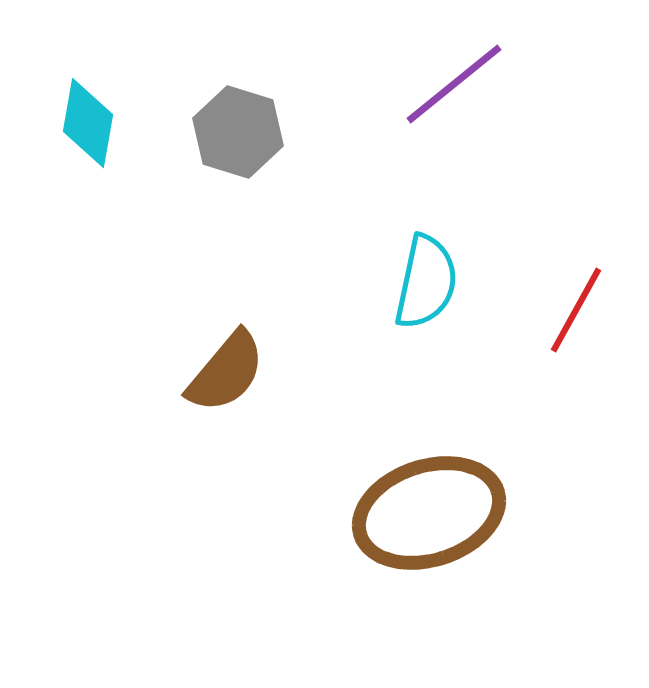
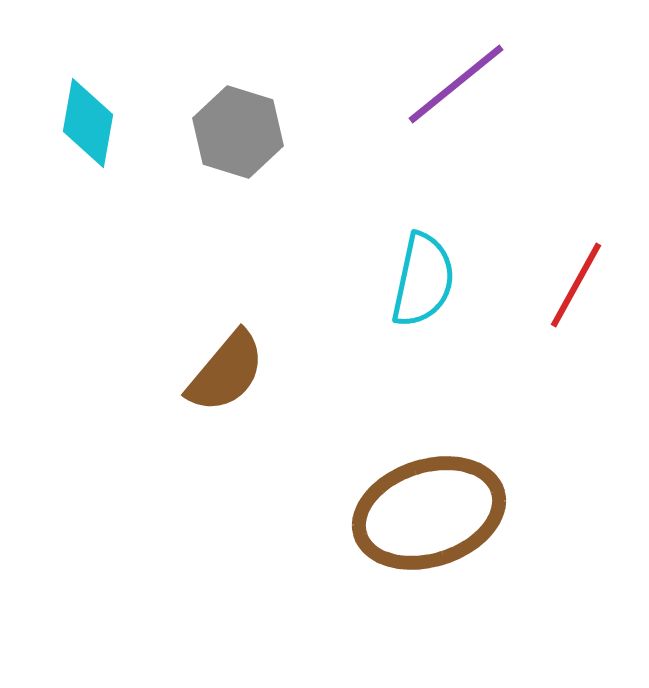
purple line: moved 2 px right
cyan semicircle: moved 3 px left, 2 px up
red line: moved 25 px up
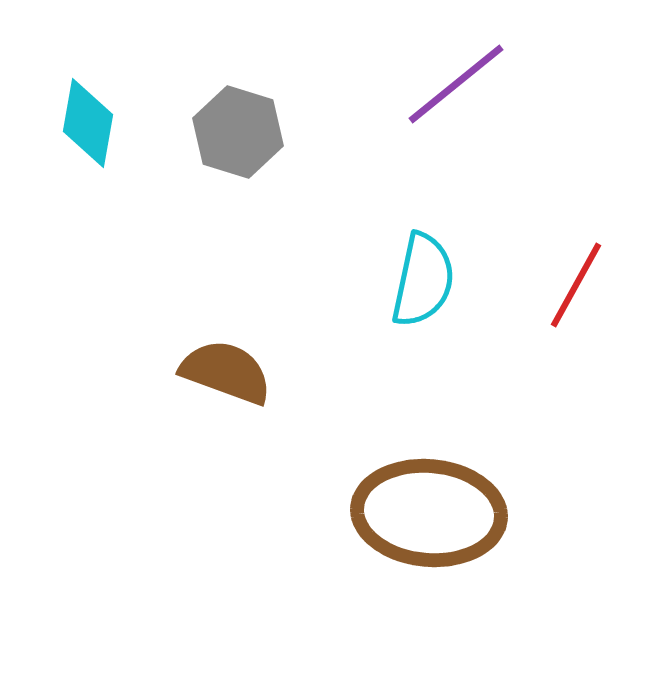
brown semicircle: rotated 110 degrees counterclockwise
brown ellipse: rotated 23 degrees clockwise
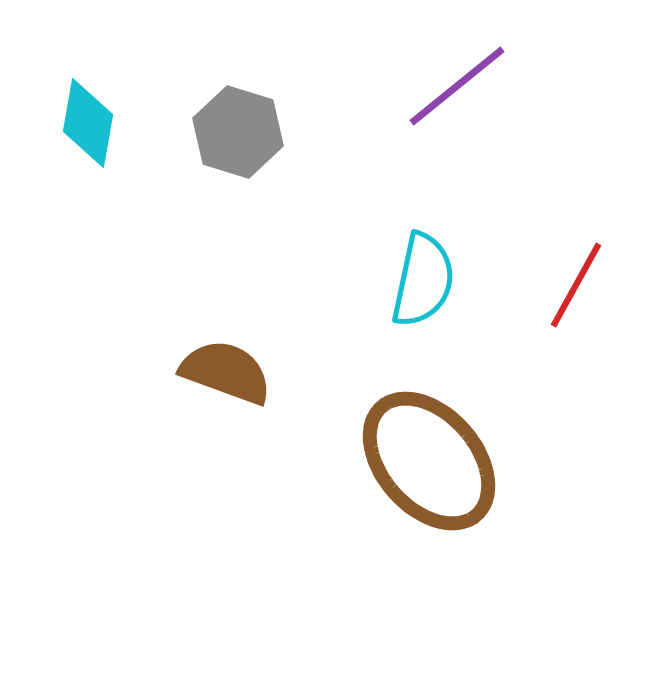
purple line: moved 1 px right, 2 px down
brown ellipse: moved 52 px up; rotated 44 degrees clockwise
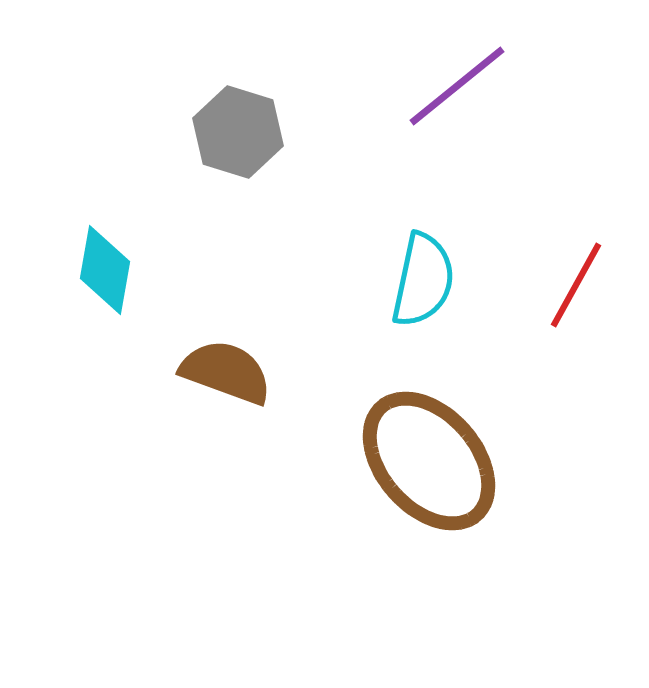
cyan diamond: moved 17 px right, 147 px down
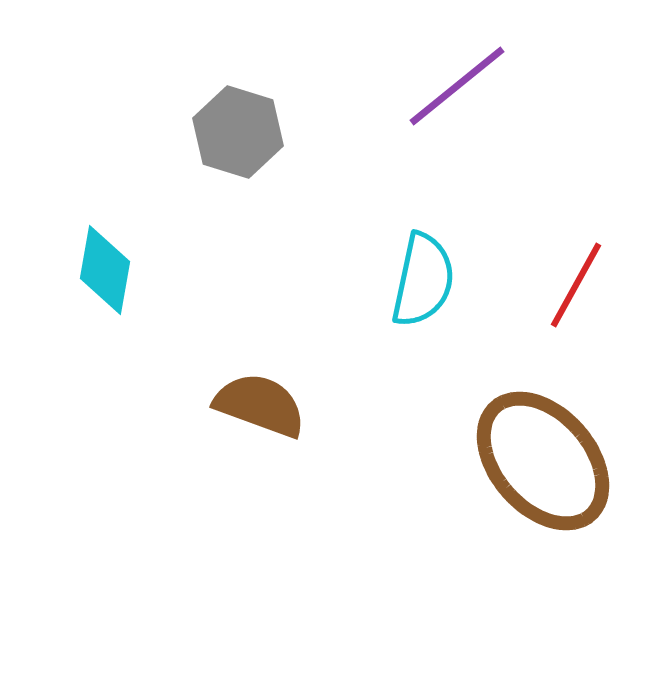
brown semicircle: moved 34 px right, 33 px down
brown ellipse: moved 114 px right
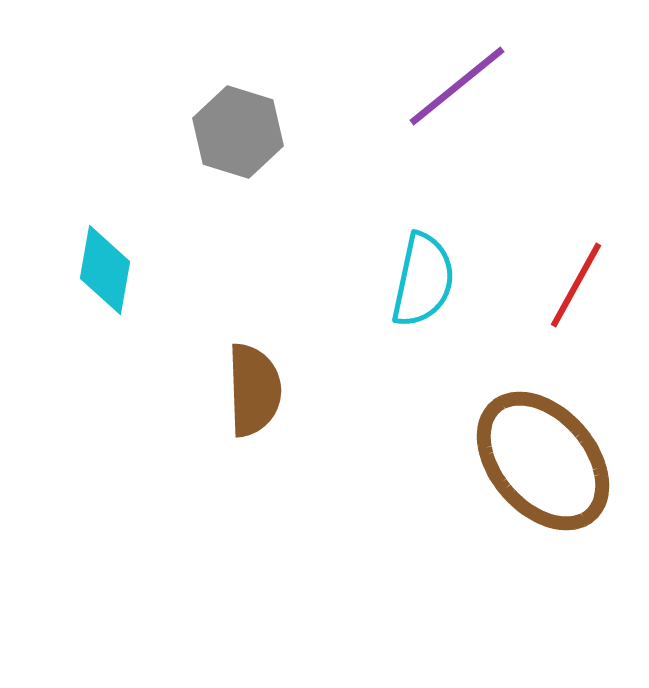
brown semicircle: moved 6 px left, 15 px up; rotated 68 degrees clockwise
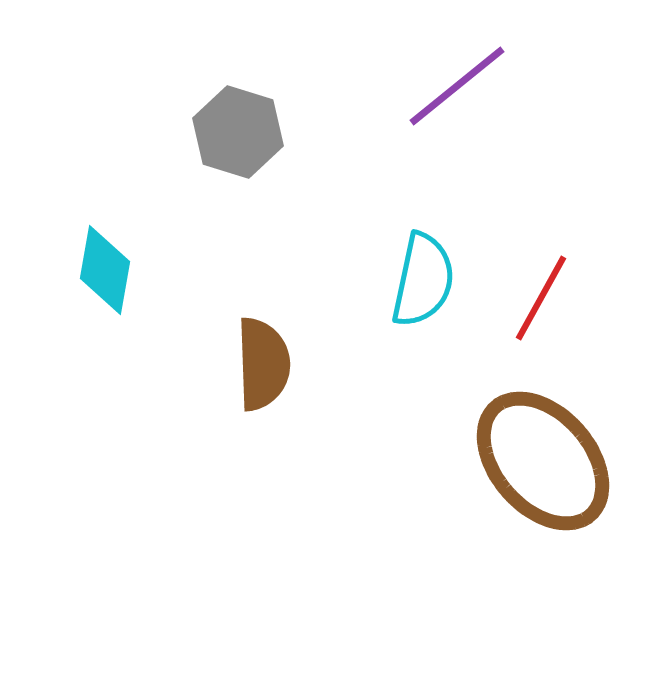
red line: moved 35 px left, 13 px down
brown semicircle: moved 9 px right, 26 px up
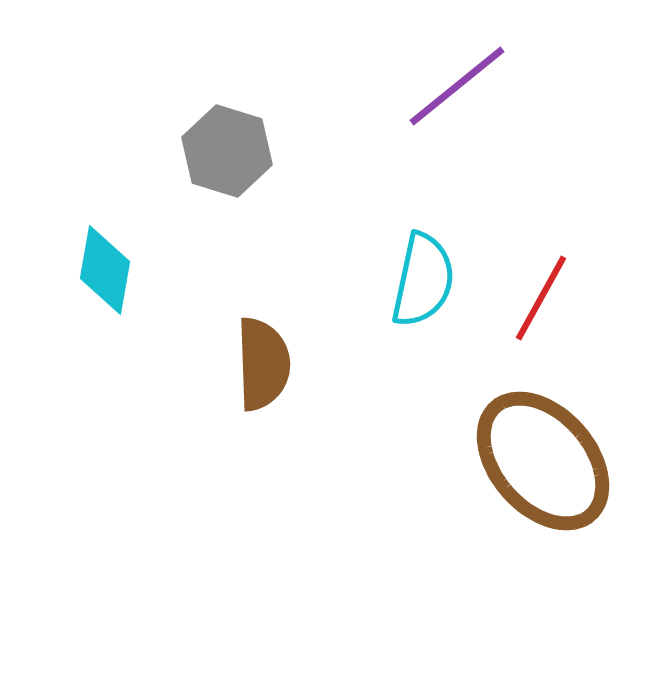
gray hexagon: moved 11 px left, 19 px down
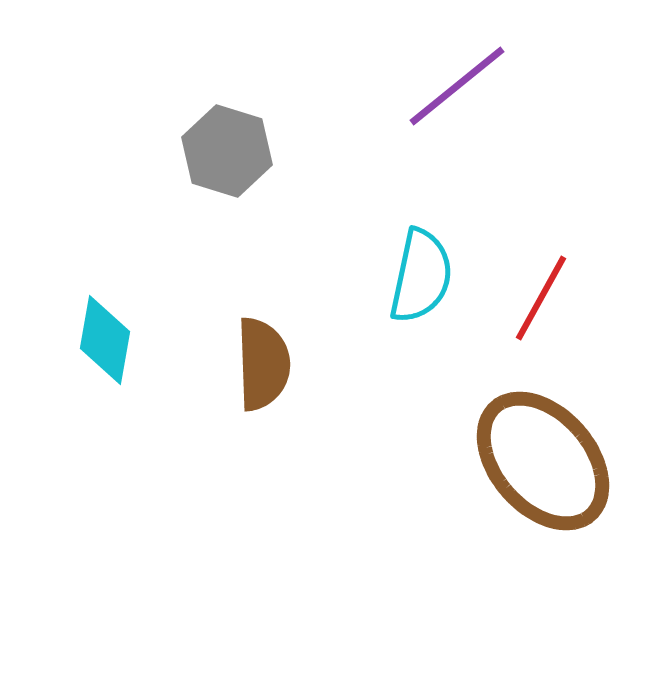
cyan diamond: moved 70 px down
cyan semicircle: moved 2 px left, 4 px up
